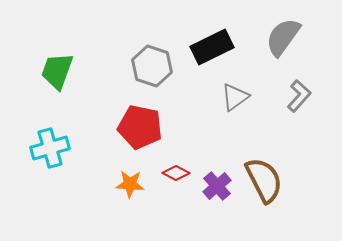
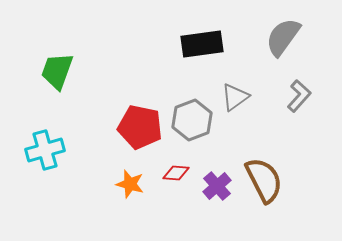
black rectangle: moved 10 px left, 3 px up; rotated 18 degrees clockwise
gray hexagon: moved 40 px right, 54 px down; rotated 21 degrees clockwise
cyan cross: moved 5 px left, 2 px down
red diamond: rotated 24 degrees counterclockwise
orange star: rotated 12 degrees clockwise
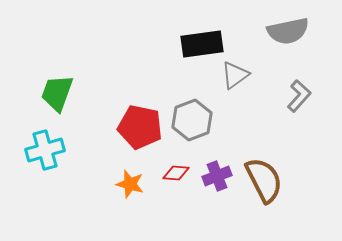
gray semicircle: moved 5 px right, 6 px up; rotated 138 degrees counterclockwise
green trapezoid: moved 22 px down
gray triangle: moved 22 px up
purple cross: moved 10 px up; rotated 20 degrees clockwise
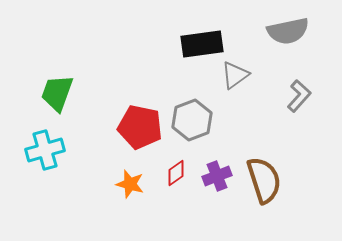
red diamond: rotated 40 degrees counterclockwise
brown semicircle: rotated 9 degrees clockwise
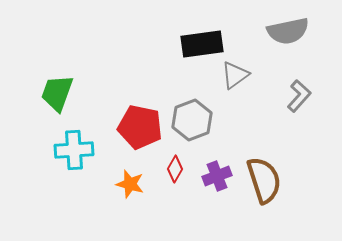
cyan cross: moved 29 px right; rotated 12 degrees clockwise
red diamond: moved 1 px left, 4 px up; rotated 24 degrees counterclockwise
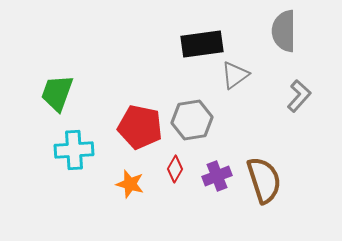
gray semicircle: moved 4 px left; rotated 102 degrees clockwise
gray hexagon: rotated 12 degrees clockwise
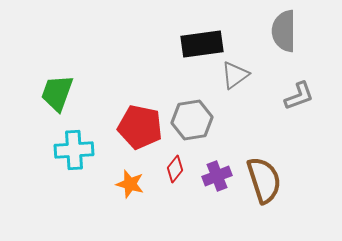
gray L-shape: rotated 28 degrees clockwise
red diamond: rotated 8 degrees clockwise
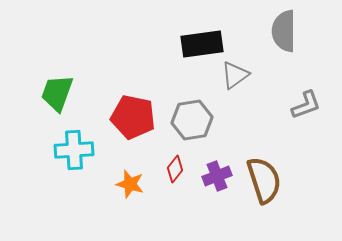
gray L-shape: moved 7 px right, 9 px down
red pentagon: moved 7 px left, 10 px up
